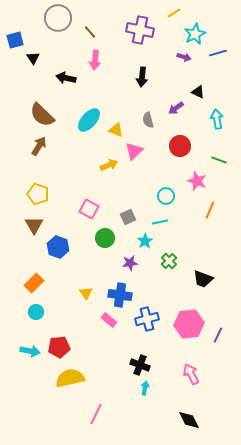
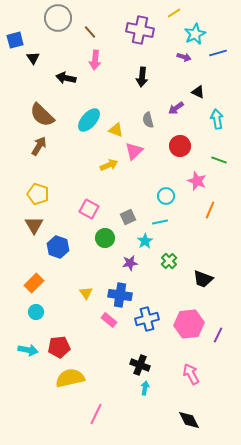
cyan arrow at (30, 351): moved 2 px left, 1 px up
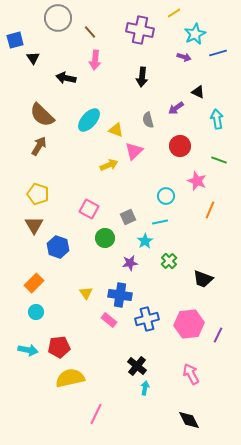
black cross at (140, 365): moved 3 px left, 1 px down; rotated 18 degrees clockwise
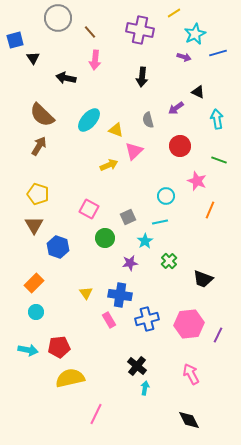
pink rectangle at (109, 320): rotated 21 degrees clockwise
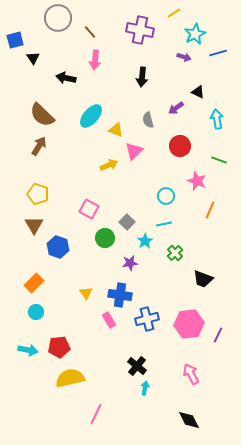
cyan ellipse at (89, 120): moved 2 px right, 4 px up
gray square at (128, 217): moved 1 px left, 5 px down; rotated 21 degrees counterclockwise
cyan line at (160, 222): moved 4 px right, 2 px down
green cross at (169, 261): moved 6 px right, 8 px up
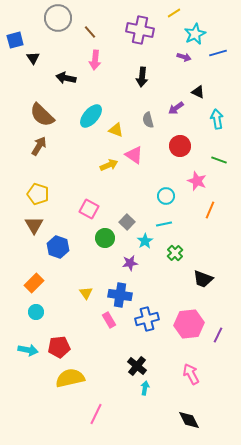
pink triangle at (134, 151): moved 4 px down; rotated 42 degrees counterclockwise
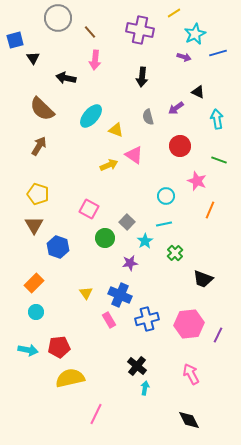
brown semicircle at (42, 115): moved 6 px up
gray semicircle at (148, 120): moved 3 px up
blue cross at (120, 295): rotated 15 degrees clockwise
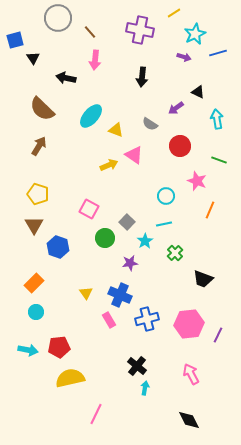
gray semicircle at (148, 117): moved 2 px right, 7 px down; rotated 42 degrees counterclockwise
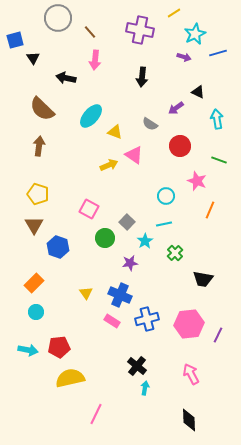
yellow triangle at (116, 130): moved 1 px left, 2 px down
brown arrow at (39, 146): rotated 24 degrees counterclockwise
black trapezoid at (203, 279): rotated 10 degrees counterclockwise
pink rectangle at (109, 320): moved 3 px right, 1 px down; rotated 28 degrees counterclockwise
black diamond at (189, 420): rotated 25 degrees clockwise
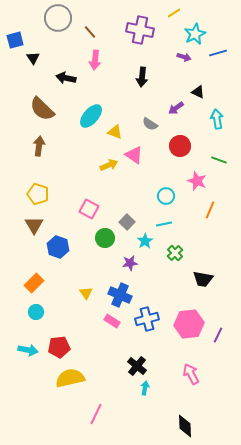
black diamond at (189, 420): moved 4 px left, 6 px down
